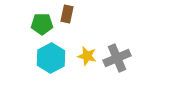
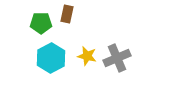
green pentagon: moved 1 px left, 1 px up
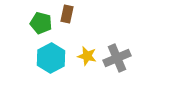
green pentagon: rotated 15 degrees clockwise
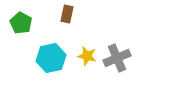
green pentagon: moved 20 px left; rotated 15 degrees clockwise
cyan hexagon: rotated 16 degrees clockwise
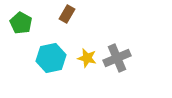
brown rectangle: rotated 18 degrees clockwise
yellow star: moved 2 px down
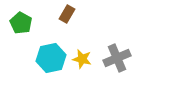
yellow star: moved 5 px left, 1 px down
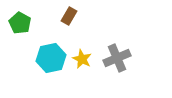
brown rectangle: moved 2 px right, 2 px down
green pentagon: moved 1 px left
yellow star: rotated 12 degrees clockwise
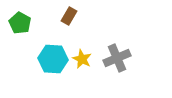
cyan hexagon: moved 2 px right, 1 px down; rotated 16 degrees clockwise
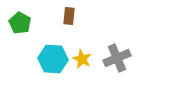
brown rectangle: rotated 24 degrees counterclockwise
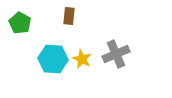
gray cross: moved 1 px left, 4 px up
